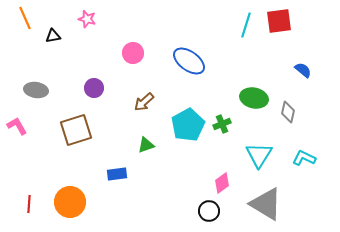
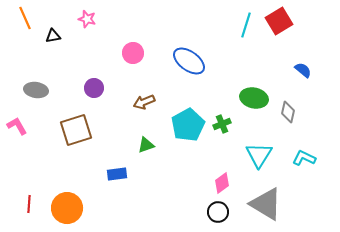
red square: rotated 24 degrees counterclockwise
brown arrow: rotated 20 degrees clockwise
orange circle: moved 3 px left, 6 px down
black circle: moved 9 px right, 1 px down
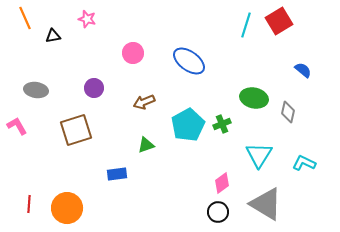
cyan L-shape: moved 5 px down
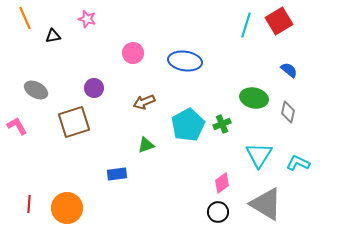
blue ellipse: moved 4 px left; rotated 28 degrees counterclockwise
blue semicircle: moved 14 px left
gray ellipse: rotated 20 degrees clockwise
brown square: moved 2 px left, 8 px up
cyan L-shape: moved 6 px left
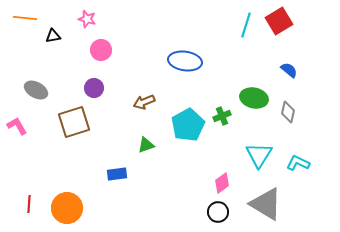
orange line: rotated 60 degrees counterclockwise
pink circle: moved 32 px left, 3 px up
green cross: moved 8 px up
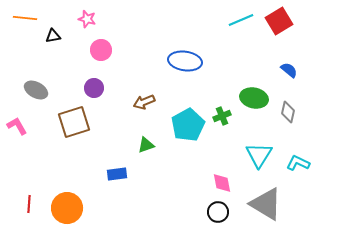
cyan line: moved 5 px left, 5 px up; rotated 50 degrees clockwise
pink diamond: rotated 65 degrees counterclockwise
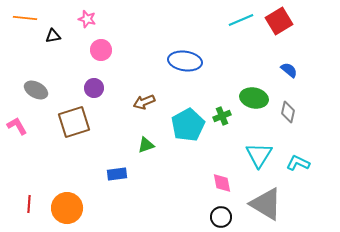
black circle: moved 3 px right, 5 px down
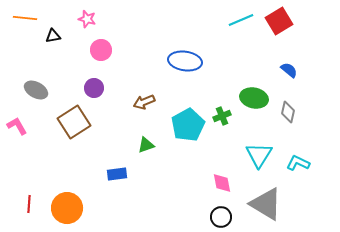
brown square: rotated 16 degrees counterclockwise
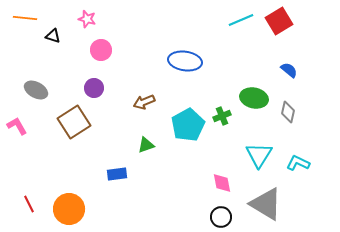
black triangle: rotated 28 degrees clockwise
red line: rotated 30 degrees counterclockwise
orange circle: moved 2 px right, 1 px down
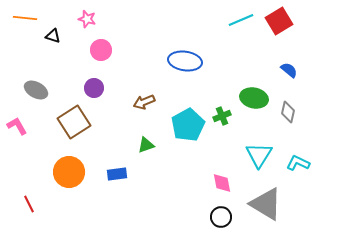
orange circle: moved 37 px up
